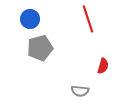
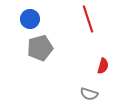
gray semicircle: moved 9 px right, 3 px down; rotated 12 degrees clockwise
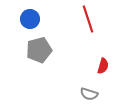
gray pentagon: moved 1 px left, 2 px down
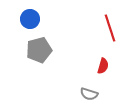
red line: moved 22 px right, 9 px down
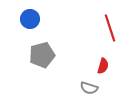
gray pentagon: moved 3 px right, 5 px down
gray semicircle: moved 6 px up
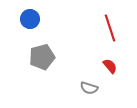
gray pentagon: moved 2 px down
red semicircle: moved 7 px right; rotated 56 degrees counterclockwise
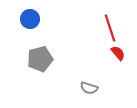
gray pentagon: moved 2 px left, 2 px down
red semicircle: moved 8 px right, 13 px up
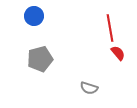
blue circle: moved 4 px right, 3 px up
red line: rotated 8 degrees clockwise
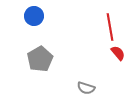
red line: moved 1 px up
gray pentagon: rotated 15 degrees counterclockwise
gray semicircle: moved 3 px left
